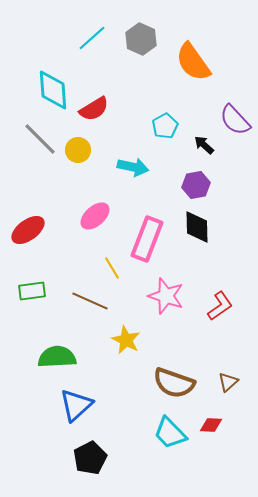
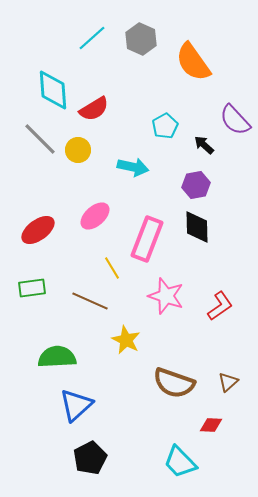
red ellipse: moved 10 px right
green rectangle: moved 3 px up
cyan trapezoid: moved 10 px right, 29 px down
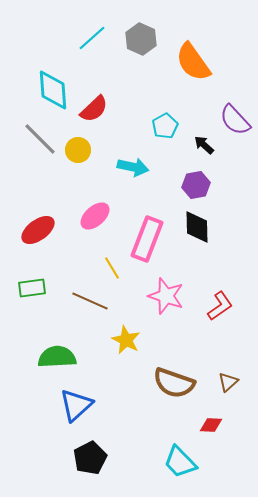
red semicircle: rotated 12 degrees counterclockwise
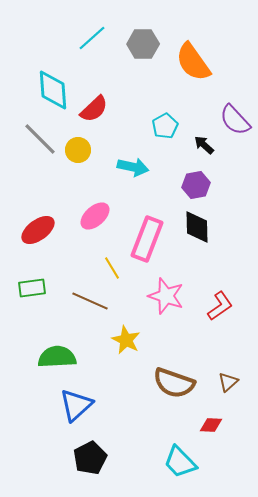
gray hexagon: moved 2 px right, 5 px down; rotated 24 degrees counterclockwise
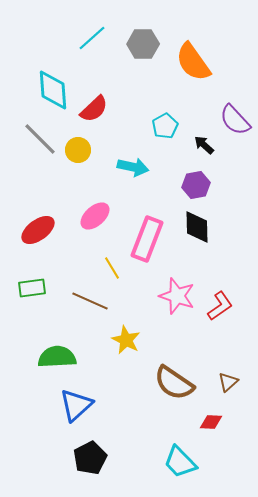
pink star: moved 11 px right
brown semicircle: rotated 15 degrees clockwise
red diamond: moved 3 px up
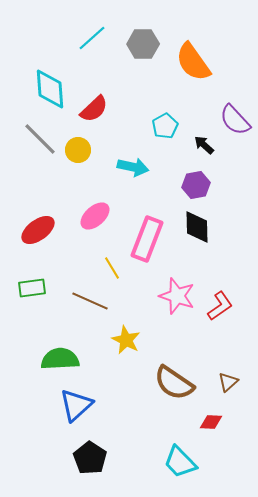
cyan diamond: moved 3 px left, 1 px up
green semicircle: moved 3 px right, 2 px down
black pentagon: rotated 12 degrees counterclockwise
